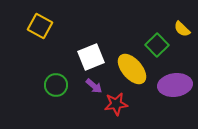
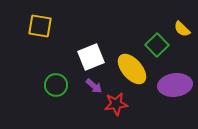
yellow square: rotated 20 degrees counterclockwise
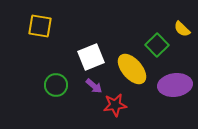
red star: moved 1 px left, 1 px down
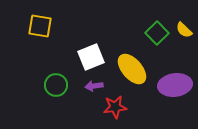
yellow semicircle: moved 2 px right, 1 px down
green square: moved 12 px up
purple arrow: rotated 132 degrees clockwise
red star: moved 2 px down
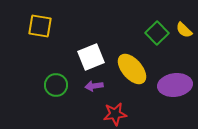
red star: moved 7 px down
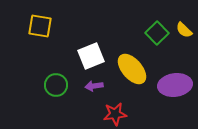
white square: moved 1 px up
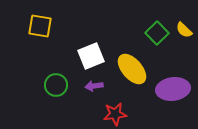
purple ellipse: moved 2 px left, 4 px down
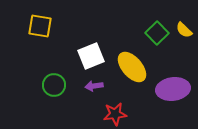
yellow ellipse: moved 2 px up
green circle: moved 2 px left
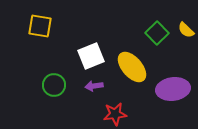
yellow semicircle: moved 2 px right
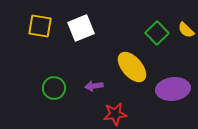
white square: moved 10 px left, 28 px up
green circle: moved 3 px down
